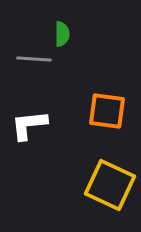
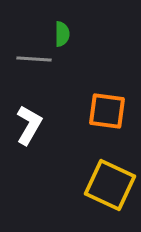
white L-shape: rotated 126 degrees clockwise
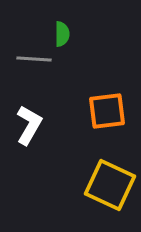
orange square: rotated 15 degrees counterclockwise
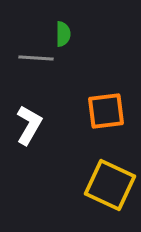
green semicircle: moved 1 px right
gray line: moved 2 px right, 1 px up
orange square: moved 1 px left
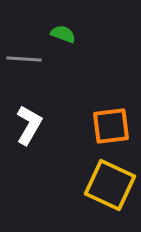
green semicircle: rotated 70 degrees counterclockwise
gray line: moved 12 px left, 1 px down
orange square: moved 5 px right, 15 px down
